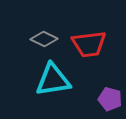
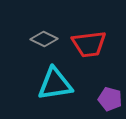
cyan triangle: moved 2 px right, 4 px down
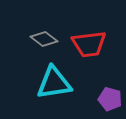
gray diamond: rotated 12 degrees clockwise
cyan triangle: moved 1 px left, 1 px up
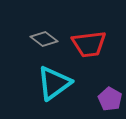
cyan triangle: rotated 27 degrees counterclockwise
purple pentagon: rotated 15 degrees clockwise
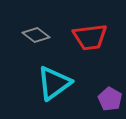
gray diamond: moved 8 px left, 4 px up
red trapezoid: moved 1 px right, 7 px up
